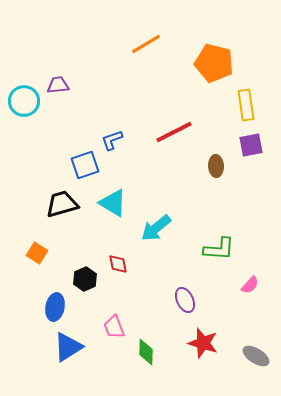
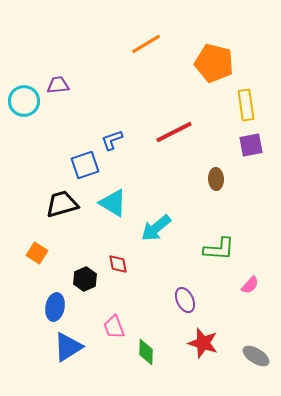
brown ellipse: moved 13 px down
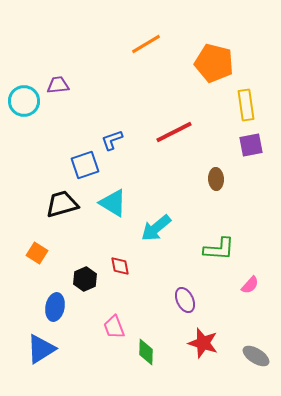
red diamond: moved 2 px right, 2 px down
blue triangle: moved 27 px left, 2 px down
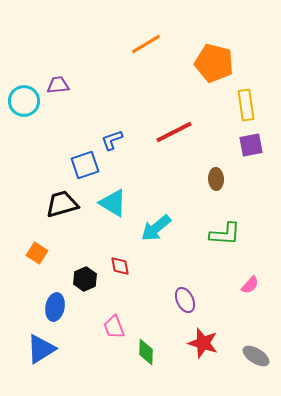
green L-shape: moved 6 px right, 15 px up
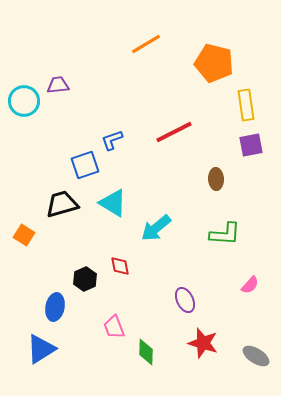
orange square: moved 13 px left, 18 px up
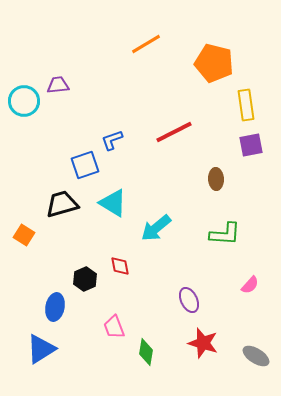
purple ellipse: moved 4 px right
green diamond: rotated 8 degrees clockwise
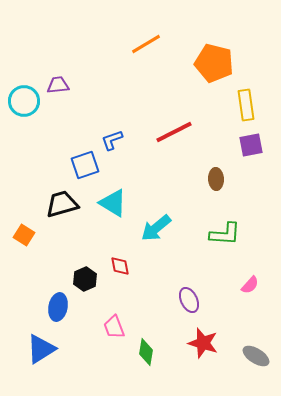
blue ellipse: moved 3 px right
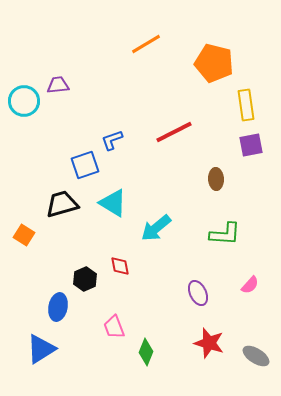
purple ellipse: moved 9 px right, 7 px up
red star: moved 6 px right
green diamond: rotated 12 degrees clockwise
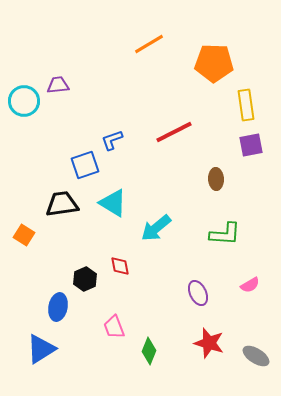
orange line: moved 3 px right
orange pentagon: rotated 12 degrees counterclockwise
black trapezoid: rotated 8 degrees clockwise
pink semicircle: rotated 18 degrees clockwise
green diamond: moved 3 px right, 1 px up
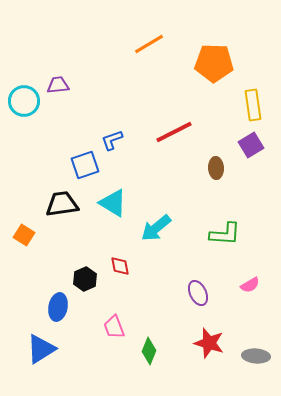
yellow rectangle: moved 7 px right
purple square: rotated 20 degrees counterclockwise
brown ellipse: moved 11 px up
gray ellipse: rotated 28 degrees counterclockwise
